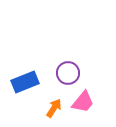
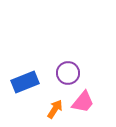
orange arrow: moved 1 px right, 1 px down
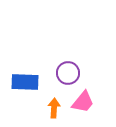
blue rectangle: rotated 24 degrees clockwise
orange arrow: moved 1 px left, 1 px up; rotated 30 degrees counterclockwise
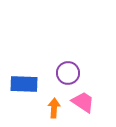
blue rectangle: moved 1 px left, 2 px down
pink trapezoid: rotated 95 degrees counterclockwise
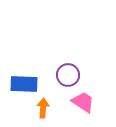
purple circle: moved 2 px down
orange arrow: moved 11 px left
